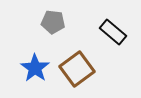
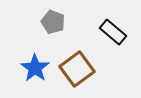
gray pentagon: rotated 15 degrees clockwise
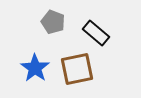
black rectangle: moved 17 px left, 1 px down
brown square: rotated 24 degrees clockwise
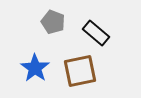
brown square: moved 3 px right, 2 px down
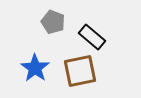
black rectangle: moved 4 px left, 4 px down
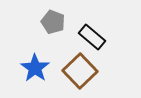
brown square: rotated 32 degrees counterclockwise
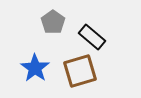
gray pentagon: rotated 15 degrees clockwise
brown square: rotated 28 degrees clockwise
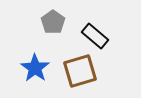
black rectangle: moved 3 px right, 1 px up
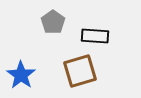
black rectangle: rotated 36 degrees counterclockwise
blue star: moved 14 px left, 7 px down
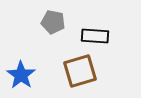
gray pentagon: rotated 25 degrees counterclockwise
